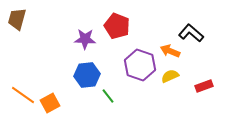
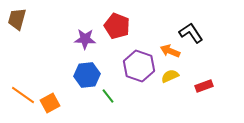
black L-shape: rotated 15 degrees clockwise
purple hexagon: moved 1 px left, 1 px down
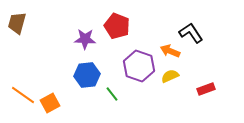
brown trapezoid: moved 4 px down
red rectangle: moved 2 px right, 3 px down
green line: moved 4 px right, 2 px up
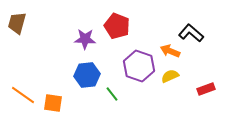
black L-shape: rotated 15 degrees counterclockwise
orange square: moved 3 px right; rotated 36 degrees clockwise
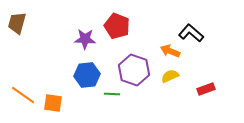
purple hexagon: moved 5 px left, 4 px down
green line: rotated 49 degrees counterclockwise
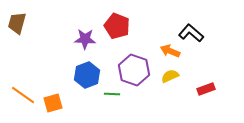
blue hexagon: rotated 15 degrees counterclockwise
orange square: rotated 24 degrees counterclockwise
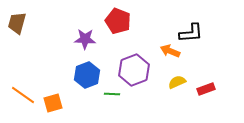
red pentagon: moved 1 px right, 5 px up
black L-shape: rotated 135 degrees clockwise
purple hexagon: rotated 20 degrees clockwise
yellow semicircle: moved 7 px right, 6 px down
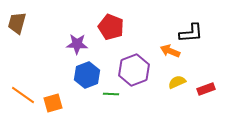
red pentagon: moved 7 px left, 6 px down
purple star: moved 8 px left, 5 px down
green line: moved 1 px left
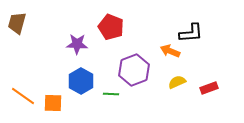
blue hexagon: moved 6 px left, 6 px down; rotated 10 degrees counterclockwise
red rectangle: moved 3 px right, 1 px up
orange line: moved 1 px down
orange square: rotated 18 degrees clockwise
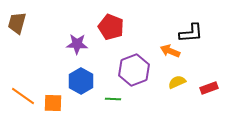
green line: moved 2 px right, 5 px down
